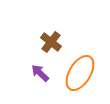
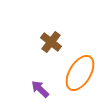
purple arrow: moved 16 px down
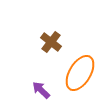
purple arrow: moved 1 px right, 1 px down
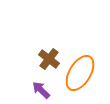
brown cross: moved 2 px left, 17 px down
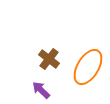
orange ellipse: moved 8 px right, 6 px up
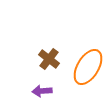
purple arrow: moved 1 px right, 1 px down; rotated 48 degrees counterclockwise
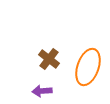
orange ellipse: rotated 12 degrees counterclockwise
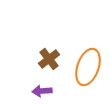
brown cross: rotated 15 degrees clockwise
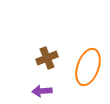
brown cross: moved 2 px left, 1 px up; rotated 15 degrees clockwise
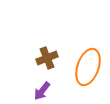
purple arrow: rotated 48 degrees counterclockwise
